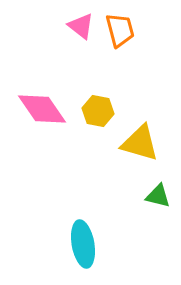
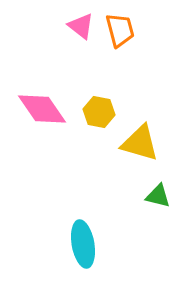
yellow hexagon: moved 1 px right, 1 px down
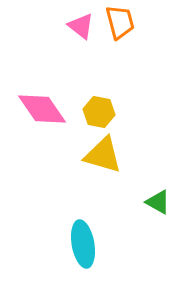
orange trapezoid: moved 8 px up
yellow triangle: moved 37 px left, 12 px down
green triangle: moved 6 px down; rotated 16 degrees clockwise
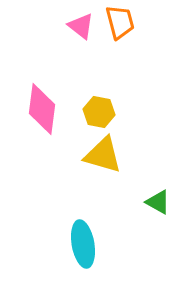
pink diamond: rotated 42 degrees clockwise
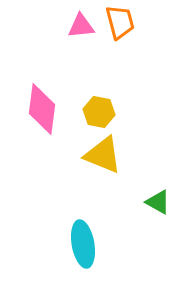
pink triangle: rotated 44 degrees counterclockwise
yellow triangle: rotated 6 degrees clockwise
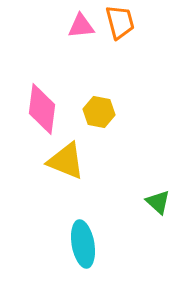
yellow triangle: moved 37 px left, 6 px down
green triangle: rotated 12 degrees clockwise
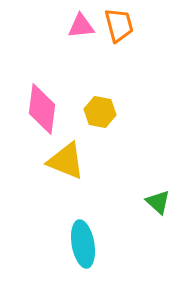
orange trapezoid: moved 1 px left, 3 px down
yellow hexagon: moved 1 px right
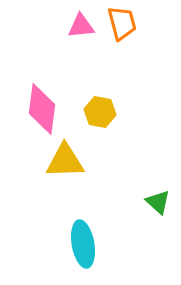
orange trapezoid: moved 3 px right, 2 px up
yellow triangle: moved 1 px left; rotated 24 degrees counterclockwise
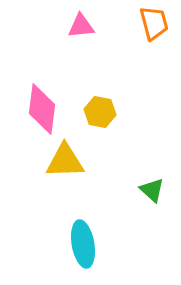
orange trapezoid: moved 32 px right
green triangle: moved 6 px left, 12 px up
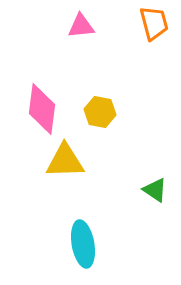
green triangle: moved 3 px right; rotated 8 degrees counterclockwise
